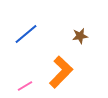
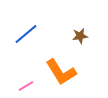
orange L-shape: rotated 104 degrees clockwise
pink line: moved 1 px right
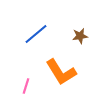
blue line: moved 10 px right
pink line: rotated 42 degrees counterclockwise
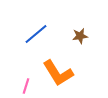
orange L-shape: moved 3 px left, 1 px down
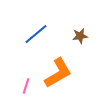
orange L-shape: rotated 88 degrees counterclockwise
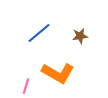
blue line: moved 3 px right, 1 px up
orange L-shape: rotated 60 degrees clockwise
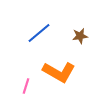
orange L-shape: moved 1 px right, 1 px up
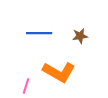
blue line: rotated 40 degrees clockwise
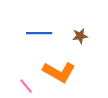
pink line: rotated 56 degrees counterclockwise
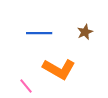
brown star: moved 5 px right, 4 px up; rotated 14 degrees counterclockwise
orange L-shape: moved 3 px up
